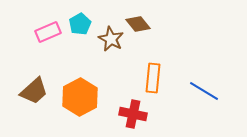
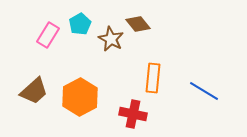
pink rectangle: moved 3 px down; rotated 35 degrees counterclockwise
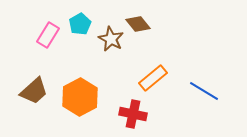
orange rectangle: rotated 44 degrees clockwise
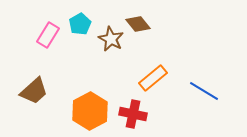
orange hexagon: moved 10 px right, 14 px down
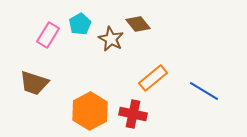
brown trapezoid: moved 8 px up; rotated 60 degrees clockwise
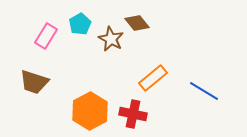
brown diamond: moved 1 px left, 1 px up
pink rectangle: moved 2 px left, 1 px down
brown trapezoid: moved 1 px up
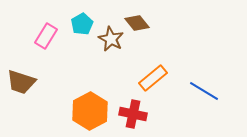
cyan pentagon: moved 2 px right
brown trapezoid: moved 13 px left
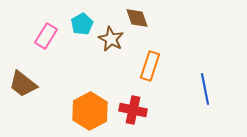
brown diamond: moved 5 px up; rotated 20 degrees clockwise
orange rectangle: moved 3 px left, 12 px up; rotated 32 degrees counterclockwise
brown trapezoid: moved 2 px right, 2 px down; rotated 20 degrees clockwise
blue line: moved 1 px right, 2 px up; rotated 48 degrees clockwise
red cross: moved 4 px up
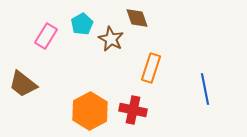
orange rectangle: moved 1 px right, 2 px down
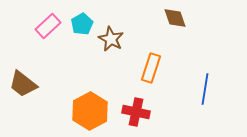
brown diamond: moved 38 px right
pink rectangle: moved 2 px right, 10 px up; rotated 15 degrees clockwise
blue line: rotated 20 degrees clockwise
red cross: moved 3 px right, 2 px down
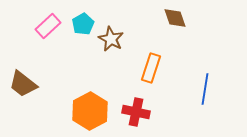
cyan pentagon: moved 1 px right
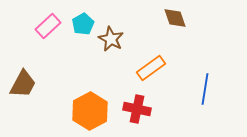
orange rectangle: rotated 36 degrees clockwise
brown trapezoid: rotated 100 degrees counterclockwise
red cross: moved 1 px right, 3 px up
